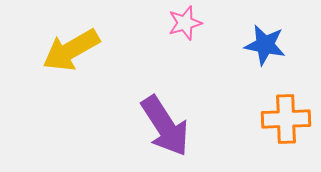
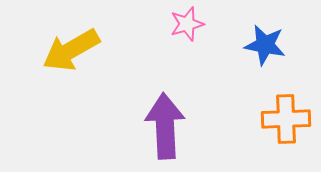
pink star: moved 2 px right, 1 px down
purple arrow: rotated 150 degrees counterclockwise
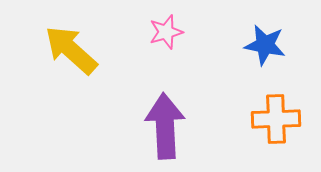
pink star: moved 21 px left, 8 px down
yellow arrow: rotated 72 degrees clockwise
orange cross: moved 10 px left
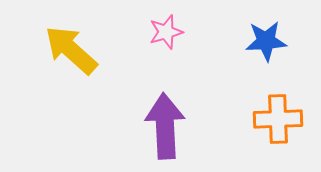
blue star: moved 1 px right, 4 px up; rotated 15 degrees counterclockwise
orange cross: moved 2 px right
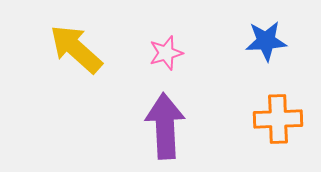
pink star: moved 21 px down
yellow arrow: moved 5 px right, 1 px up
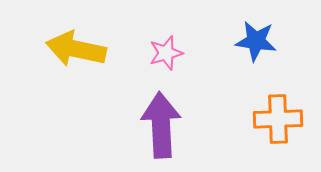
blue star: moved 10 px left; rotated 12 degrees clockwise
yellow arrow: rotated 30 degrees counterclockwise
purple arrow: moved 4 px left, 1 px up
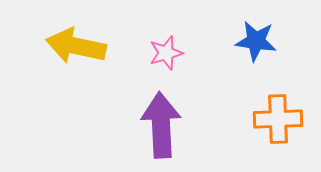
yellow arrow: moved 3 px up
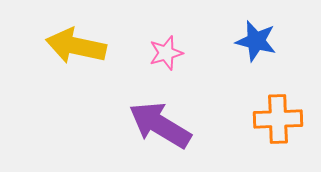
blue star: rotated 6 degrees clockwise
purple arrow: moved 1 px left; rotated 56 degrees counterclockwise
